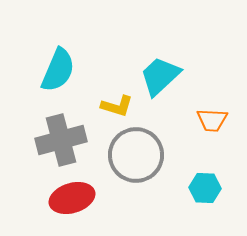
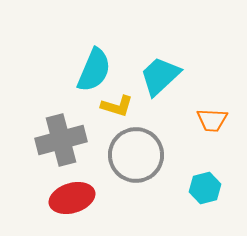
cyan semicircle: moved 36 px right
cyan hexagon: rotated 16 degrees counterclockwise
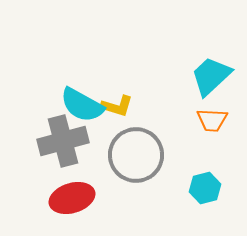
cyan semicircle: moved 12 px left, 35 px down; rotated 96 degrees clockwise
cyan trapezoid: moved 51 px right
gray cross: moved 2 px right, 1 px down
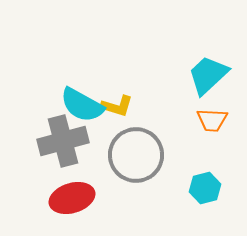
cyan trapezoid: moved 3 px left, 1 px up
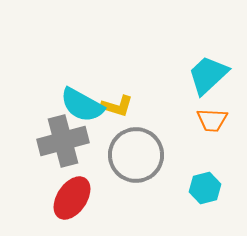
red ellipse: rotated 39 degrees counterclockwise
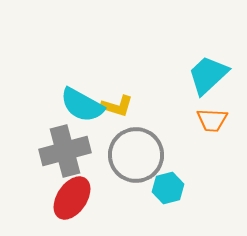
gray cross: moved 2 px right, 10 px down
cyan hexagon: moved 37 px left
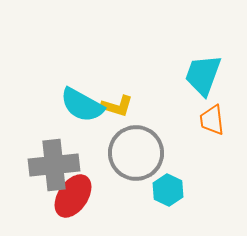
cyan trapezoid: moved 5 px left; rotated 27 degrees counterclockwise
orange trapezoid: rotated 80 degrees clockwise
gray cross: moved 11 px left, 14 px down; rotated 9 degrees clockwise
gray circle: moved 2 px up
cyan hexagon: moved 2 px down; rotated 20 degrees counterclockwise
red ellipse: moved 1 px right, 2 px up
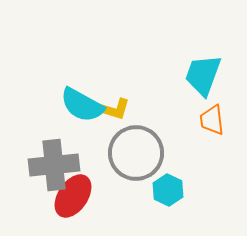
yellow L-shape: moved 3 px left, 3 px down
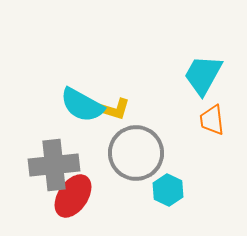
cyan trapezoid: rotated 9 degrees clockwise
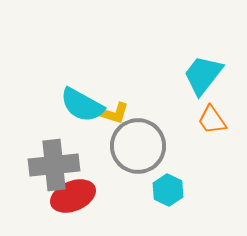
cyan trapezoid: rotated 9 degrees clockwise
yellow L-shape: moved 1 px left, 4 px down
orange trapezoid: rotated 28 degrees counterclockwise
gray circle: moved 2 px right, 7 px up
red ellipse: rotated 33 degrees clockwise
